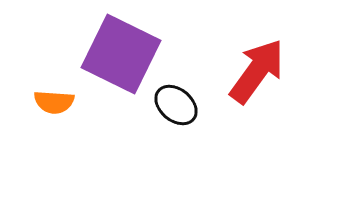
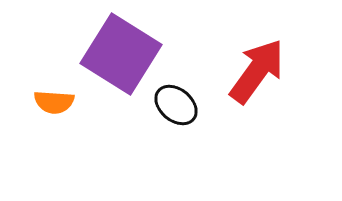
purple square: rotated 6 degrees clockwise
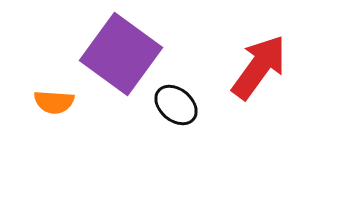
purple square: rotated 4 degrees clockwise
red arrow: moved 2 px right, 4 px up
